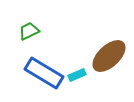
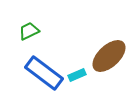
blue rectangle: rotated 6 degrees clockwise
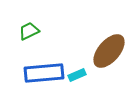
brown ellipse: moved 5 px up; rotated 6 degrees counterclockwise
blue rectangle: rotated 42 degrees counterclockwise
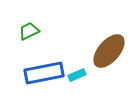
blue rectangle: rotated 6 degrees counterclockwise
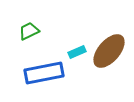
cyan rectangle: moved 23 px up
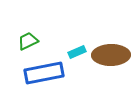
green trapezoid: moved 1 px left, 10 px down
brown ellipse: moved 2 px right, 4 px down; rotated 48 degrees clockwise
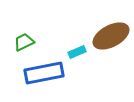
green trapezoid: moved 4 px left, 1 px down
brown ellipse: moved 19 px up; rotated 27 degrees counterclockwise
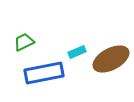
brown ellipse: moved 23 px down
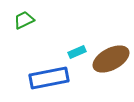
green trapezoid: moved 22 px up
blue rectangle: moved 5 px right, 5 px down
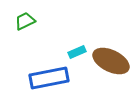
green trapezoid: moved 1 px right, 1 px down
brown ellipse: moved 2 px down; rotated 54 degrees clockwise
